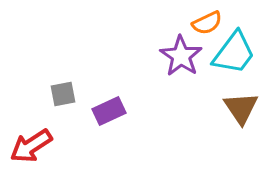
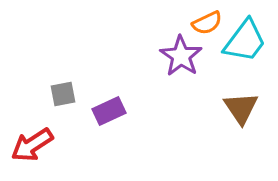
cyan trapezoid: moved 11 px right, 12 px up
red arrow: moved 1 px right, 1 px up
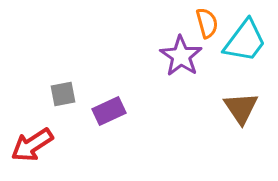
orange semicircle: rotated 80 degrees counterclockwise
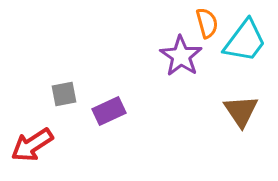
gray square: moved 1 px right
brown triangle: moved 3 px down
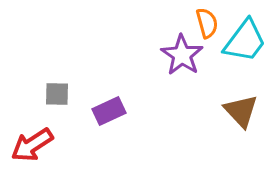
purple star: moved 1 px right, 1 px up
gray square: moved 7 px left; rotated 12 degrees clockwise
brown triangle: rotated 9 degrees counterclockwise
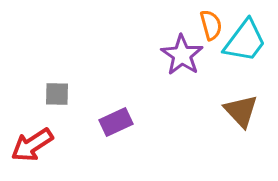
orange semicircle: moved 4 px right, 2 px down
purple rectangle: moved 7 px right, 11 px down
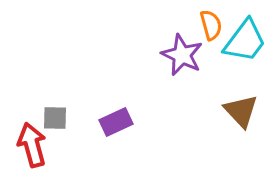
purple star: rotated 9 degrees counterclockwise
gray square: moved 2 px left, 24 px down
red arrow: rotated 108 degrees clockwise
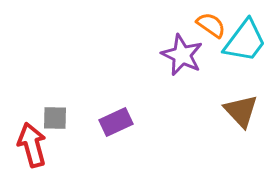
orange semicircle: rotated 40 degrees counterclockwise
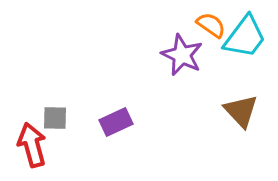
cyan trapezoid: moved 4 px up
